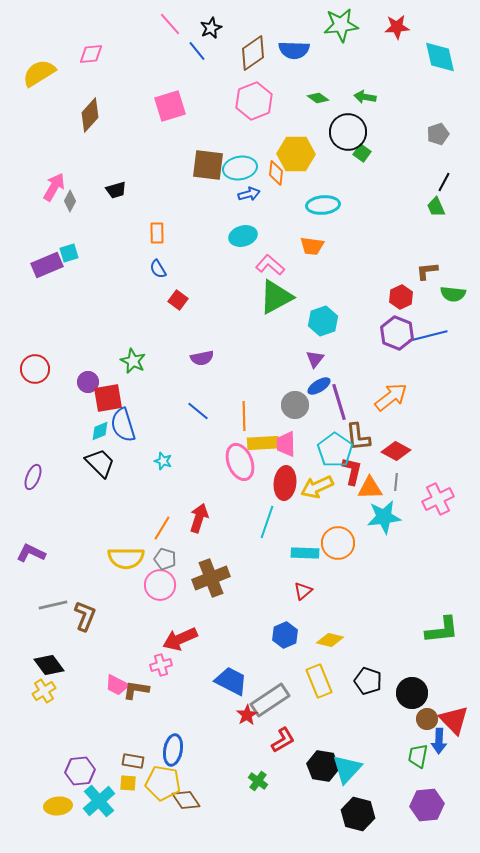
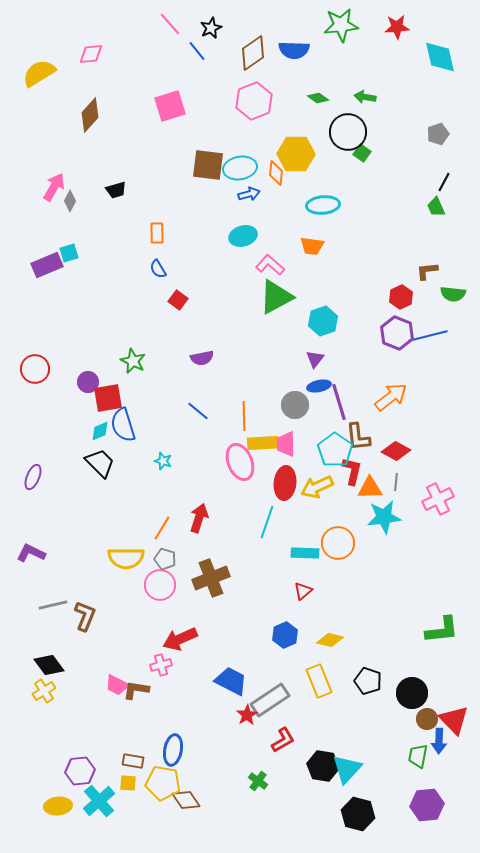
blue ellipse at (319, 386): rotated 20 degrees clockwise
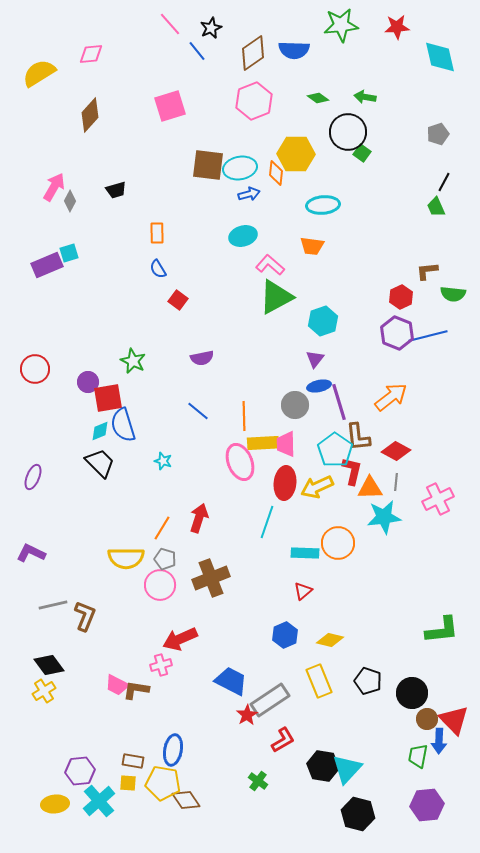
yellow ellipse at (58, 806): moved 3 px left, 2 px up
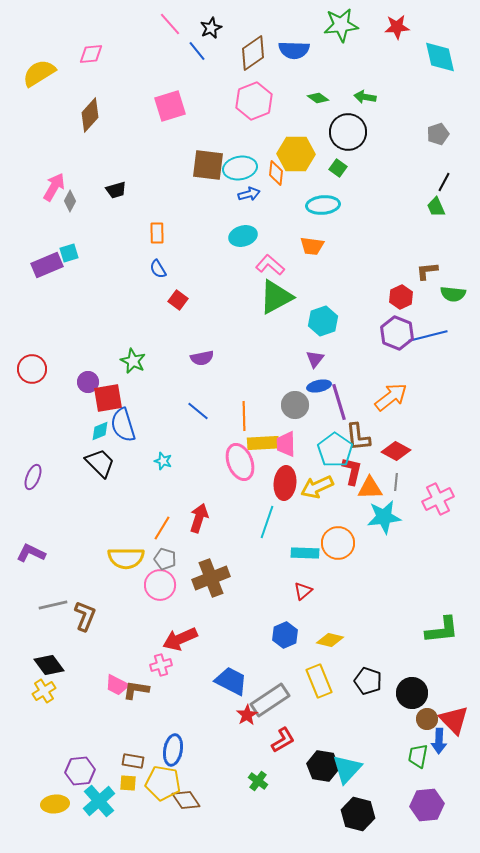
green square at (362, 153): moved 24 px left, 15 px down
red circle at (35, 369): moved 3 px left
